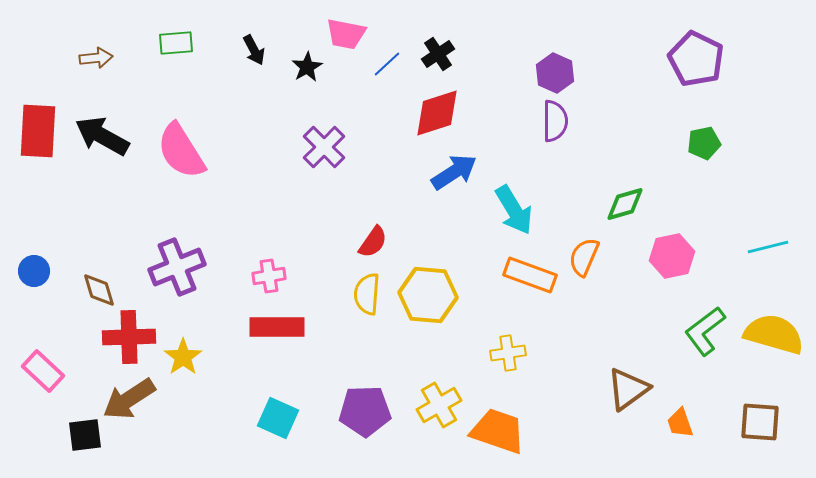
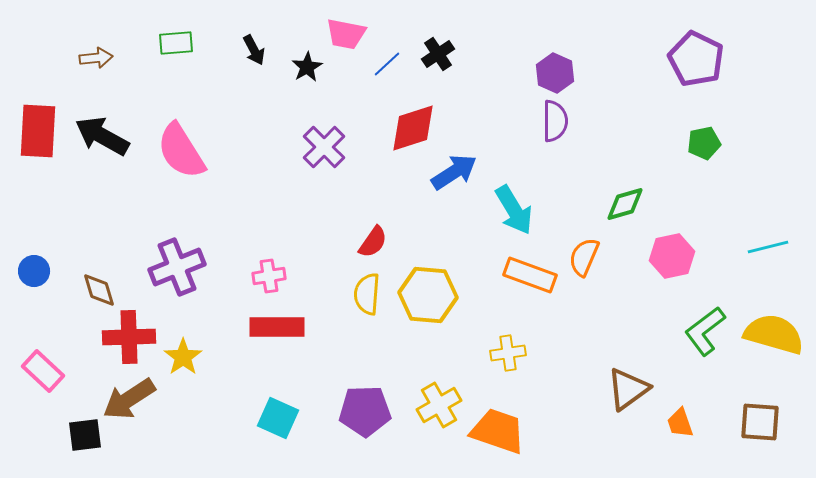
red diamond at (437, 113): moved 24 px left, 15 px down
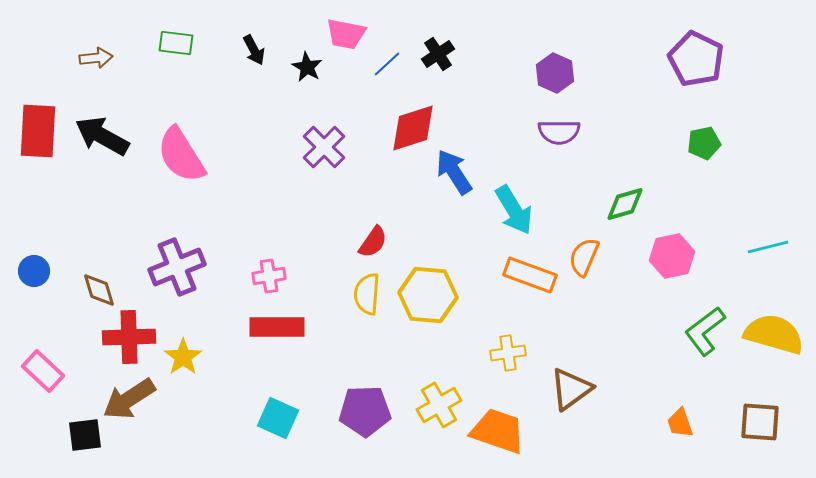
green rectangle at (176, 43): rotated 12 degrees clockwise
black star at (307, 67): rotated 12 degrees counterclockwise
purple semicircle at (555, 121): moved 4 px right, 11 px down; rotated 90 degrees clockwise
pink semicircle at (181, 151): moved 4 px down
blue arrow at (454, 172): rotated 90 degrees counterclockwise
brown triangle at (628, 389): moved 57 px left
